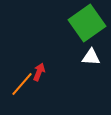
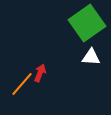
red arrow: moved 1 px right, 1 px down
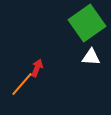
red arrow: moved 3 px left, 5 px up
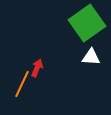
orange line: rotated 16 degrees counterclockwise
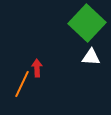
green square: rotated 12 degrees counterclockwise
red arrow: rotated 24 degrees counterclockwise
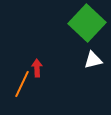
white triangle: moved 2 px right, 3 px down; rotated 18 degrees counterclockwise
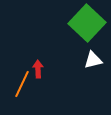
red arrow: moved 1 px right, 1 px down
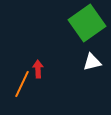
green square: rotated 12 degrees clockwise
white triangle: moved 1 px left, 2 px down
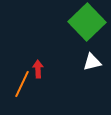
green square: moved 1 px up; rotated 9 degrees counterclockwise
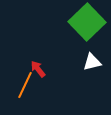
red arrow: rotated 36 degrees counterclockwise
orange line: moved 3 px right, 1 px down
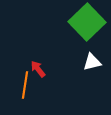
orange line: rotated 16 degrees counterclockwise
